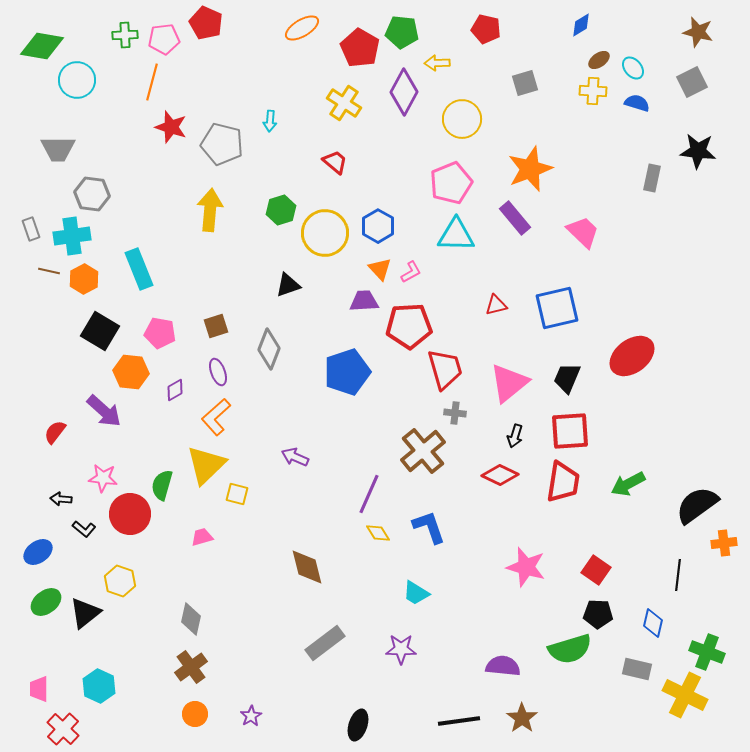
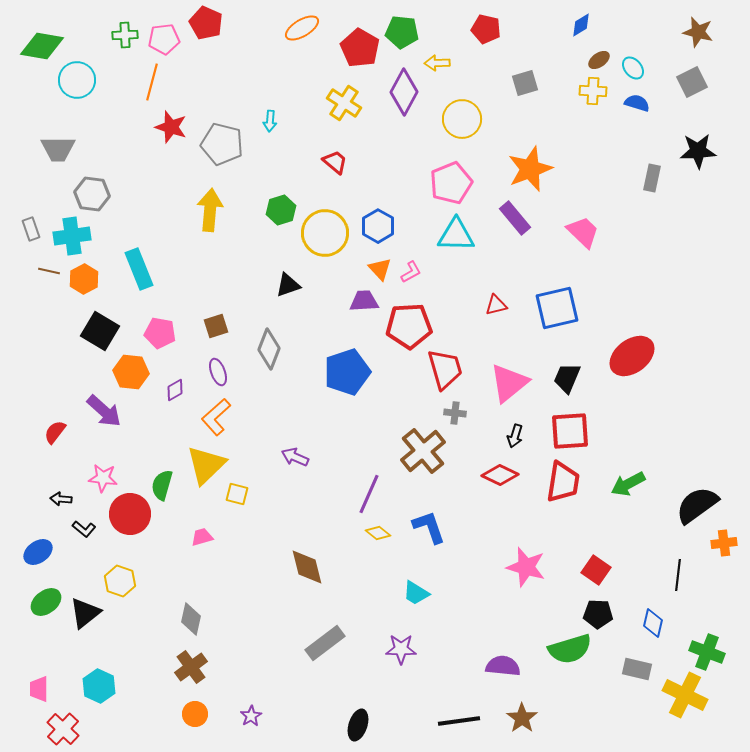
black star at (698, 151): rotated 9 degrees counterclockwise
yellow diamond at (378, 533): rotated 20 degrees counterclockwise
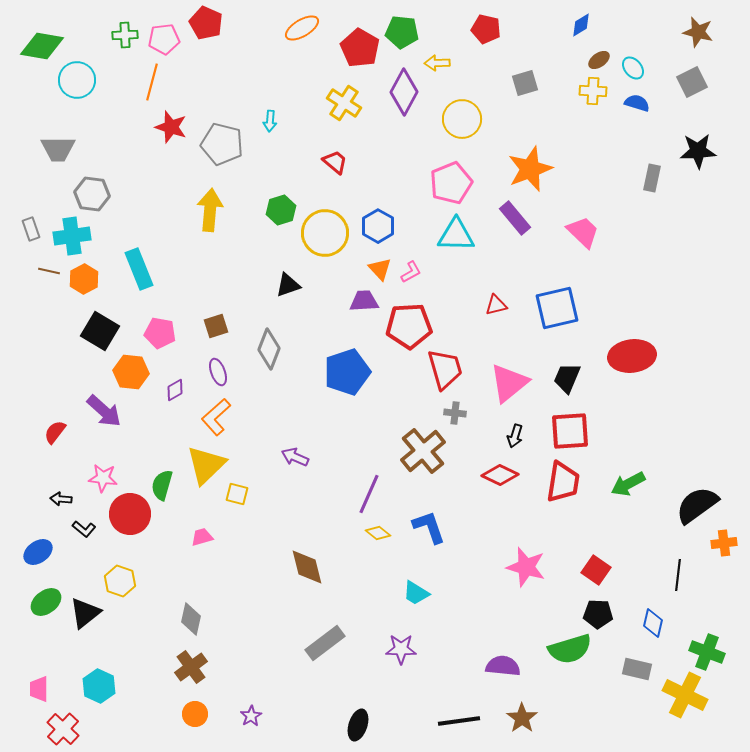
red ellipse at (632, 356): rotated 30 degrees clockwise
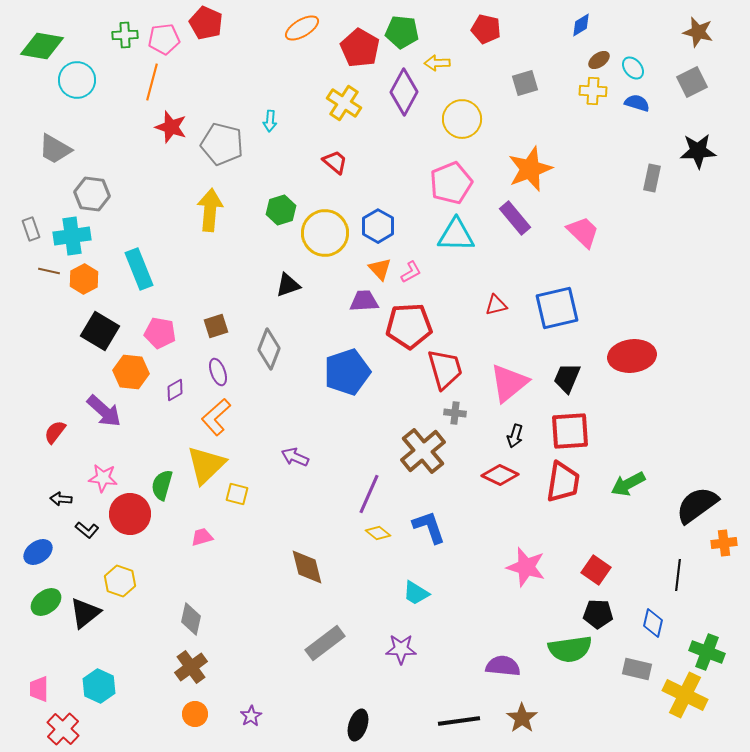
gray trapezoid at (58, 149): moved 3 px left; rotated 30 degrees clockwise
black L-shape at (84, 529): moved 3 px right, 1 px down
green semicircle at (570, 649): rotated 9 degrees clockwise
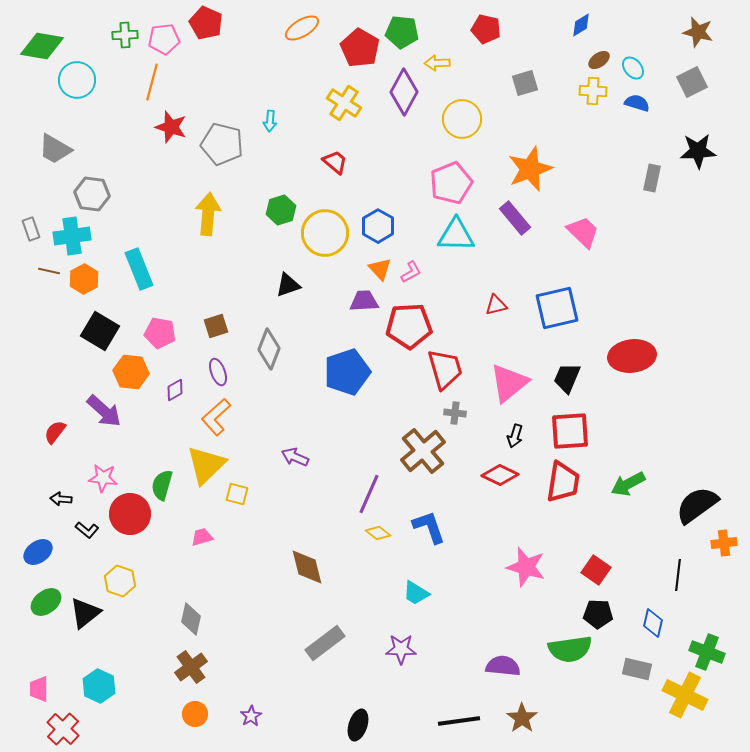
yellow arrow at (210, 210): moved 2 px left, 4 px down
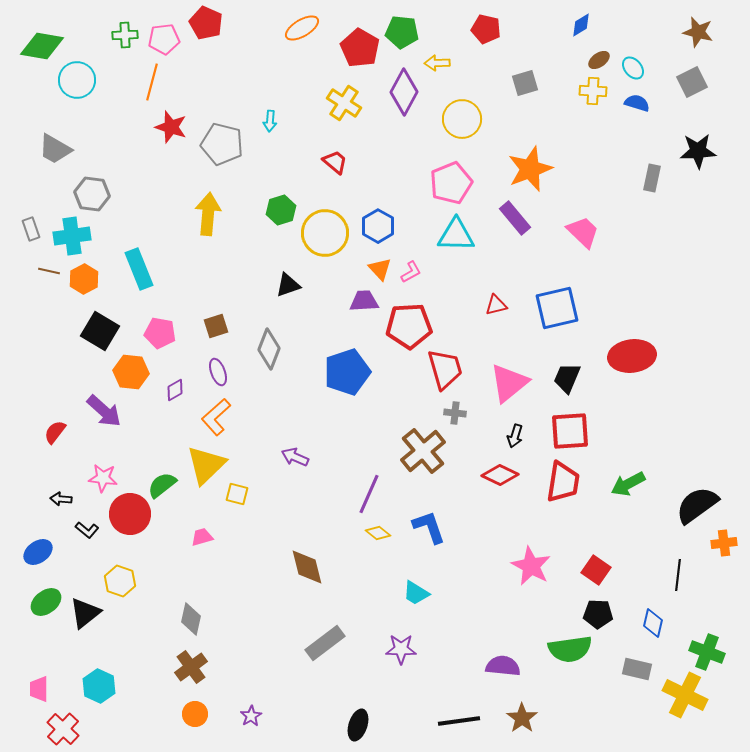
green semicircle at (162, 485): rotated 36 degrees clockwise
pink star at (526, 567): moved 5 px right, 1 px up; rotated 12 degrees clockwise
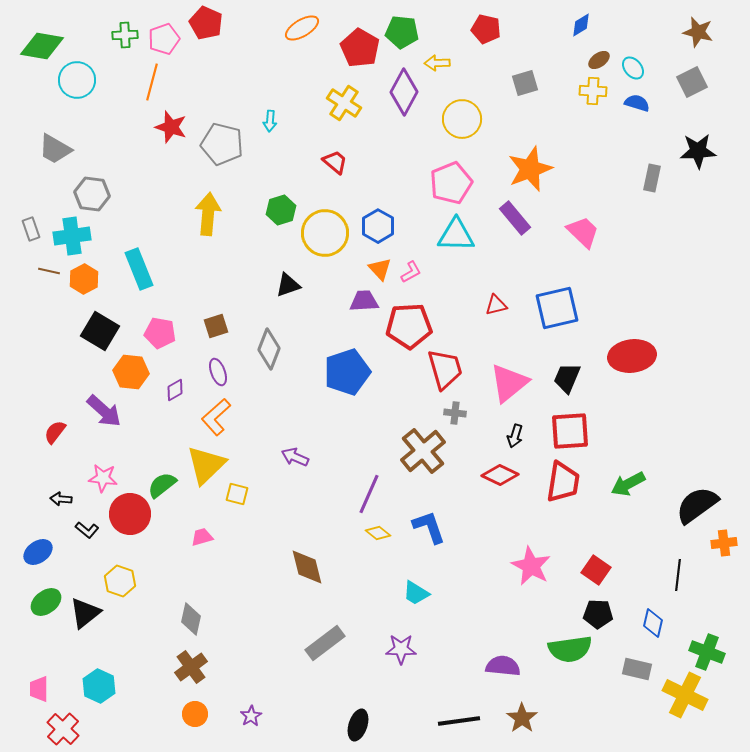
pink pentagon at (164, 39): rotated 12 degrees counterclockwise
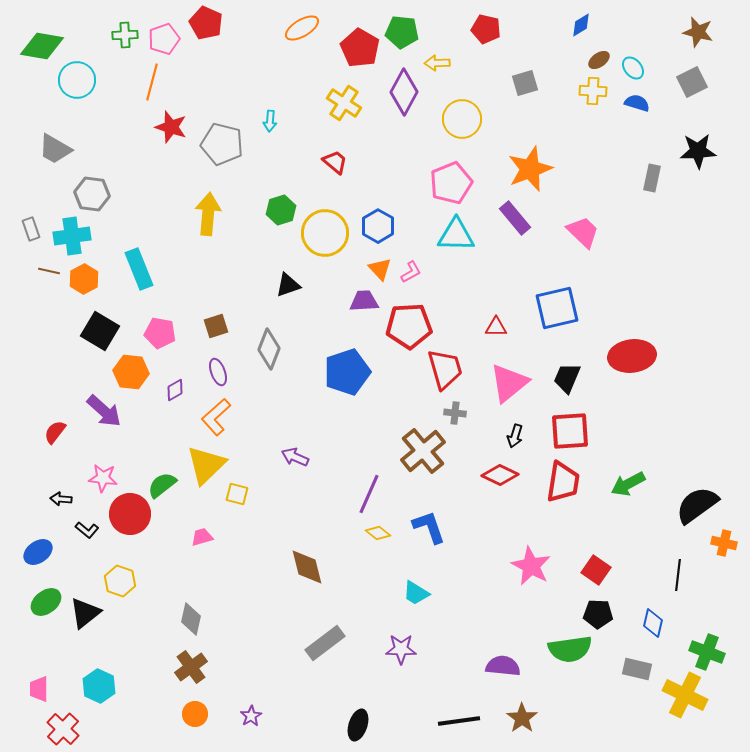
red triangle at (496, 305): moved 22 px down; rotated 15 degrees clockwise
orange cross at (724, 543): rotated 20 degrees clockwise
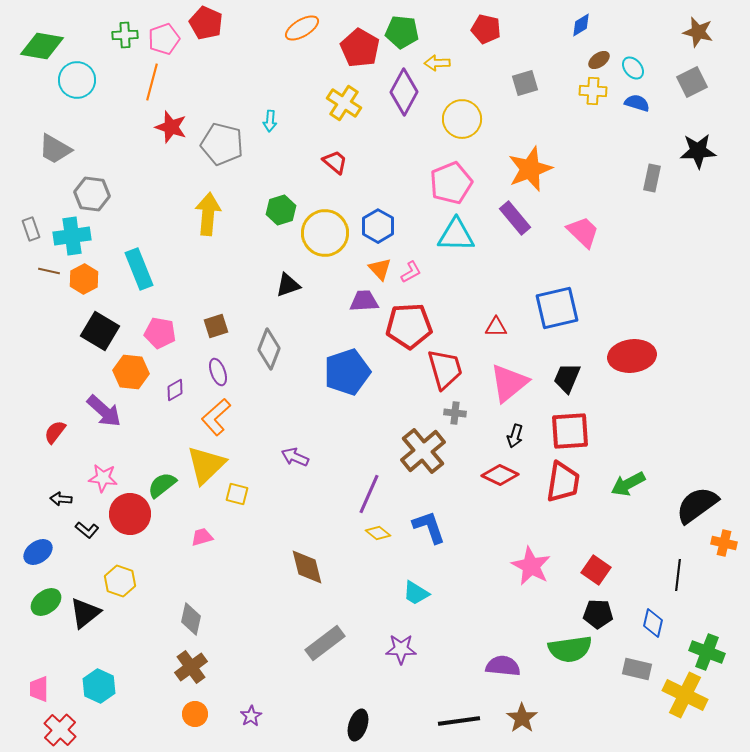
red cross at (63, 729): moved 3 px left, 1 px down
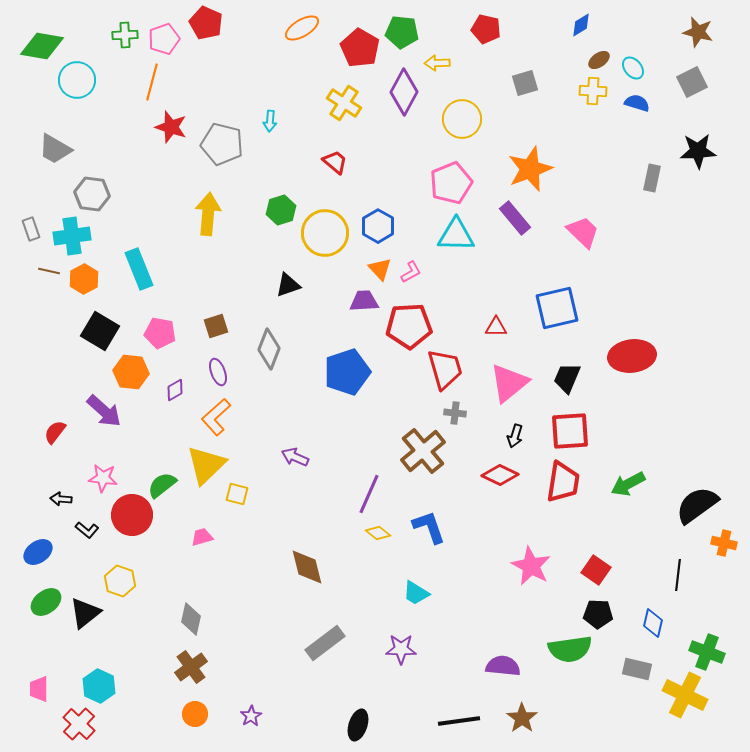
red circle at (130, 514): moved 2 px right, 1 px down
red cross at (60, 730): moved 19 px right, 6 px up
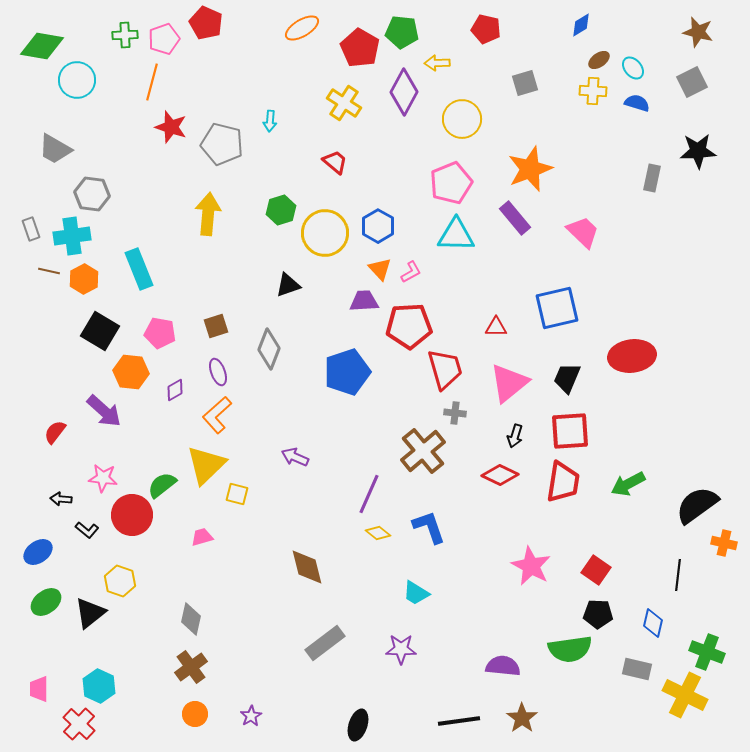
orange L-shape at (216, 417): moved 1 px right, 2 px up
black triangle at (85, 613): moved 5 px right
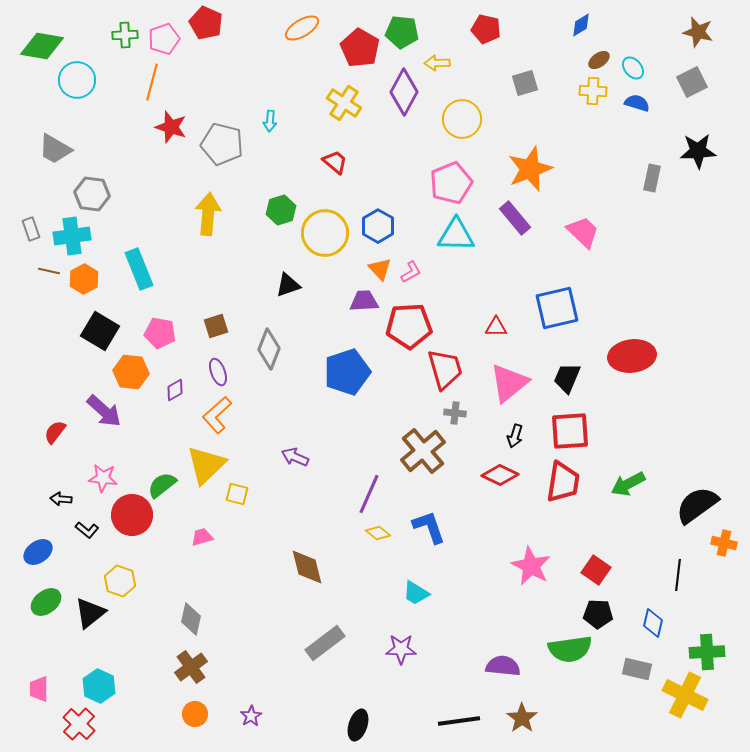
green cross at (707, 652): rotated 24 degrees counterclockwise
